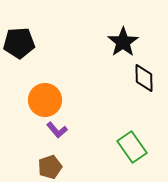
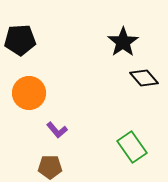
black pentagon: moved 1 px right, 3 px up
black diamond: rotated 40 degrees counterclockwise
orange circle: moved 16 px left, 7 px up
brown pentagon: rotated 20 degrees clockwise
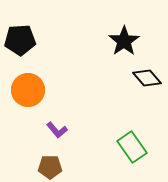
black star: moved 1 px right, 1 px up
black diamond: moved 3 px right
orange circle: moved 1 px left, 3 px up
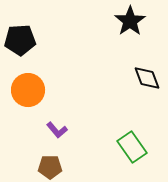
black star: moved 6 px right, 20 px up
black diamond: rotated 20 degrees clockwise
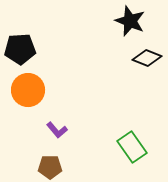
black star: rotated 16 degrees counterclockwise
black pentagon: moved 9 px down
black diamond: moved 20 px up; rotated 48 degrees counterclockwise
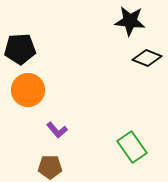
black star: rotated 16 degrees counterclockwise
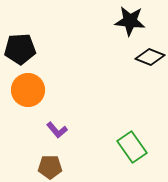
black diamond: moved 3 px right, 1 px up
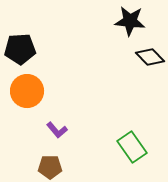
black diamond: rotated 24 degrees clockwise
orange circle: moved 1 px left, 1 px down
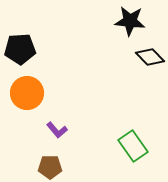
orange circle: moved 2 px down
green rectangle: moved 1 px right, 1 px up
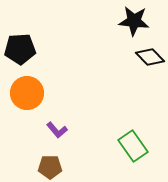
black star: moved 4 px right
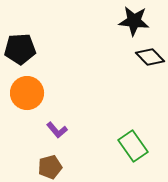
brown pentagon: rotated 15 degrees counterclockwise
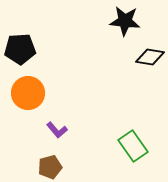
black star: moved 9 px left
black diamond: rotated 36 degrees counterclockwise
orange circle: moved 1 px right
